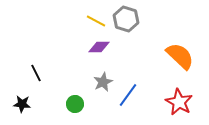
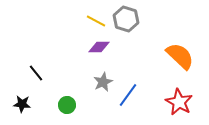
black line: rotated 12 degrees counterclockwise
green circle: moved 8 px left, 1 px down
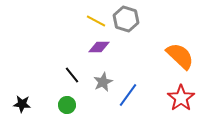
black line: moved 36 px right, 2 px down
red star: moved 2 px right, 4 px up; rotated 8 degrees clockwise
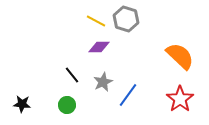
red star: moved 1 px left, 1 px down
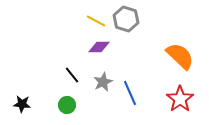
blue line: moved 2 px right, 2 px up; rotated 60 degrees counterclockwise
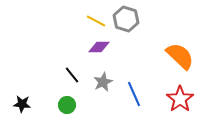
blue line: moved 4 px right, 1 px down
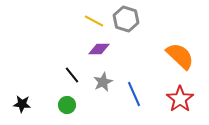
yellow line: moved 2 px left
purple diamond: moved 2 px down
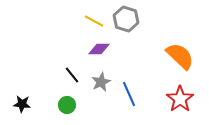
gray star: moved 2 px left
blue line: moved 5 px left
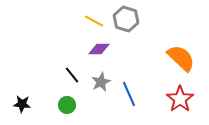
orange semicircle: moved 1 px right, 2 px down
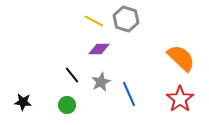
black star: moved 1 px right, 2 px up
